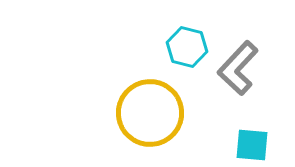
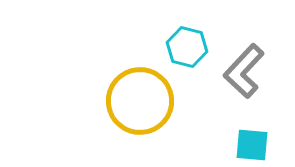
gray L-shape: moved 6 px right, 3 px down
yellow circle: moved 10 px left, 12 px up
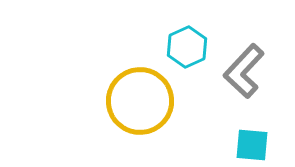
cyan hexagon: rotated 21 degrees clockwise
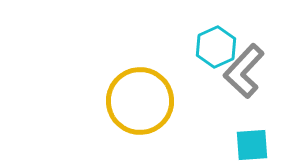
cyan hexagon: moved 29 px right
cyan square: rotated 9 degrees counterclockwise
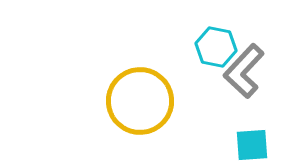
cyan hexagon: rotated 24 degrees counterclockwise
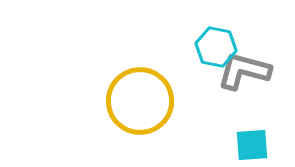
gray L-shape: rotated 62 degrees clockwise
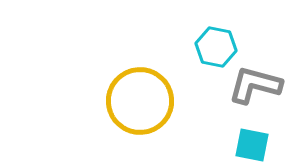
gray L-shape: moved 11 px right, 14 px down
cyan square: rotated 15 degrees clockwise
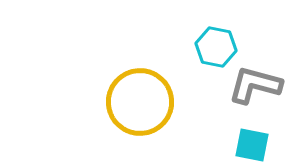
yellow circle: moved 1 px down
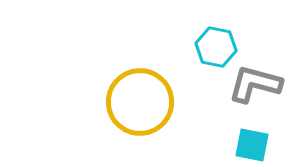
gray L-shape: moved 1 px up
